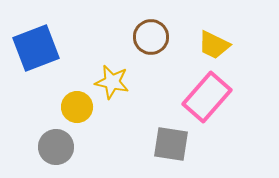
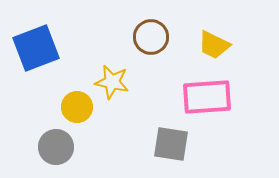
pink rectangle: rotated 45 degrees clockwise
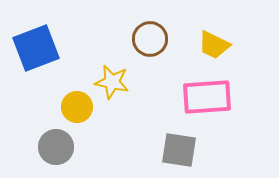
brown circle: moved 1 px left, 2 px down
gray square: moved 8 px right, 6 px down
